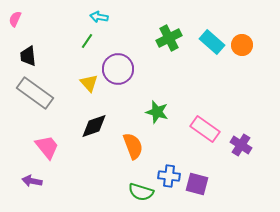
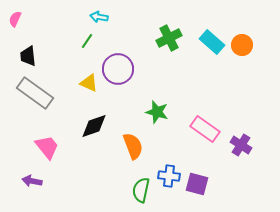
yellow triangle: rotated 24 degrees counterclockwise
green semicircle: moved 2 px up; rotated 85 degrees clockwise
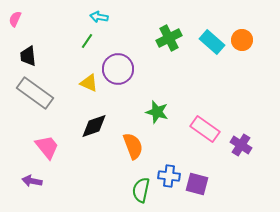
orange circle: moved 5 px up
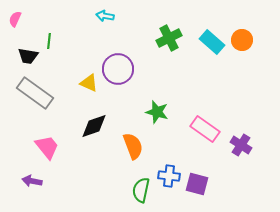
cyan arrow: moved 6 px right, 1 px up
green line: moved 38 px left; rotated 28 degrees counterclockwise
black trapezoid: rotated 75 degrees counterclockwise
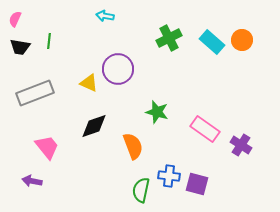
black trapezoid: moved 8 px left, 9 px up
gray rectangle: rotated 57 degrees counterclockwise
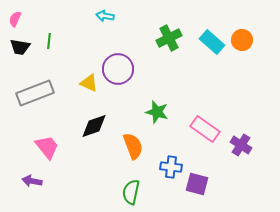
blue cross: moved 2 px right, 9 px up
green semicircle: moved 10 px left, 2 px down
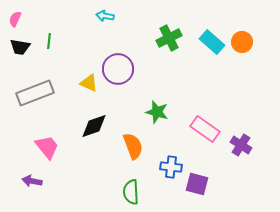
orange circle: moved 2 px down
green semicircle: rotated 15 degrees counterclockwise
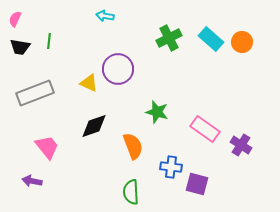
cyan rectangle: moved 1 px left, 3 px up
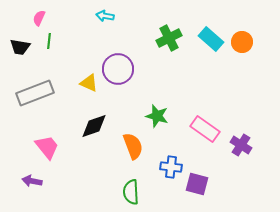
pink semicircle: moved 24 px right, 1 px up
green star: moved 4 px down
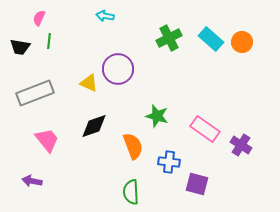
pink trapezoid: moved 7 px up
blue cross: moved 2 px left, 5 px up
